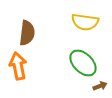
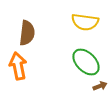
green ellipse: moved 3 px right, 1 px up
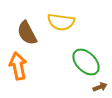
yellow semicircle: moved 24 px left
brown semicircle: rotated 145 degrees clockwise
brown arrow: moved 1 px down
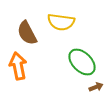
green ellipse: moved 4 px left
brown arrow: moved 4 px left
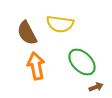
yellow semicircle: moved 1 px left, 2 px down
orange arrow: moved 18 px right
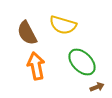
yellow semicircle: moved 3 px right, 1 px down; rotated 8 degrees clockwise
brown arrow: moved 1 px right
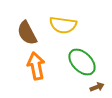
yellow semicircle: rotated 8 degrees counterclockwise
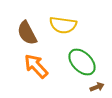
orange arrow: rotated 32 degrees counterclockwise
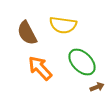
orange arrow: moved 4 px right, 2 px down
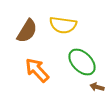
brown semicircle: moved 2 px up; rotated 120 degrees counterclockwise
orange arrow: moved 3 px left, 2 px down
brown arrow: rotated 144 degrees counterclockwise
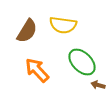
brown arrow: moved 1 px right, 2 px up
